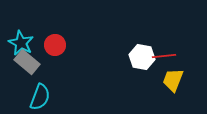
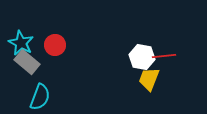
yellow trapezoid: moved 24 px left, 1 px up
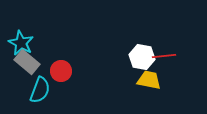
red circle: moved 6 px right, 26 px down
yellow trapezoid: moved 1 px down; rotated 80 degrees clockwise
cyan semicircle: moved 7 px up
